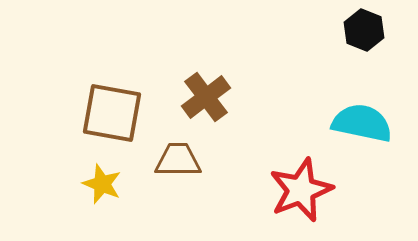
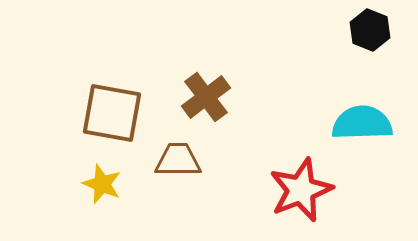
black hexagon: moved 6 px right
cyan semicircle: rotated 14 degrees counterclockwise
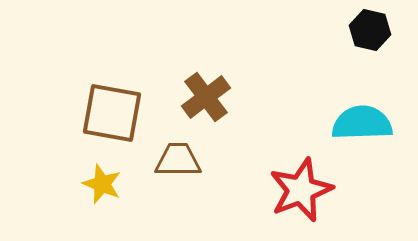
black hexagon: rotated 9 degrees counterclockwise
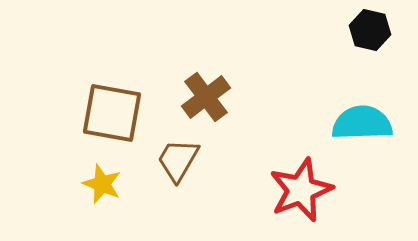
brown trapezoid: rotated 60 degrees counterclockwise
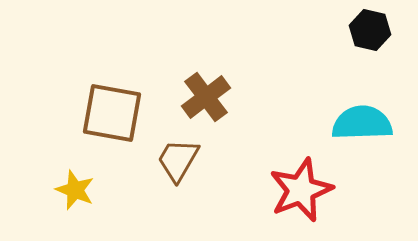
yellow star: moved 27 px left, 6 px down
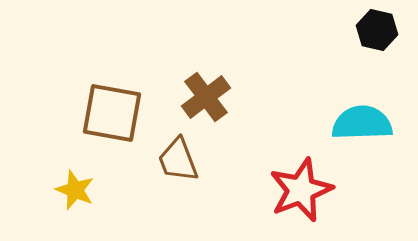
black hexagon: moved 7 px right
brown trapezoid: rotated 51 degrees counterclockwise
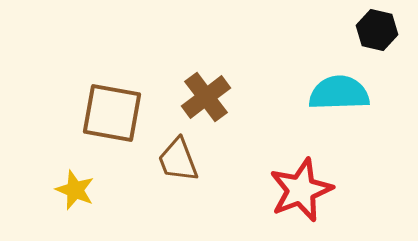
cyan semicircle: moved 23 px left, 30 px up
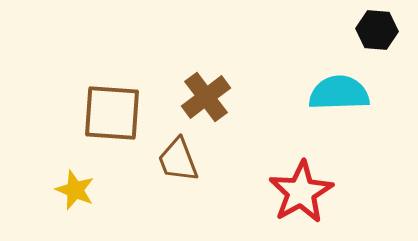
black hexagon: rotated 9 degrees counterclockwise
brown square: rotated 6 degrees counterclockwise
red star: moved 2 px down; rotated 8 degrees counterclockwise
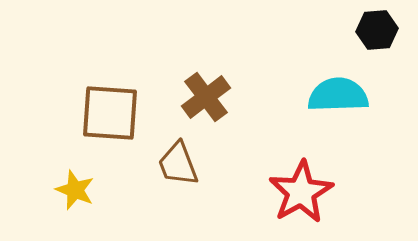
black hexagon: rotated 9 degrees counterclockwise
cyan semicircle: moved 1 px left, 2 px down
brown square: moved 2 px left
brown trapezoid: moved 4 px down
